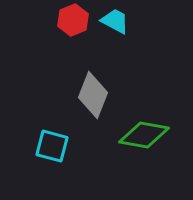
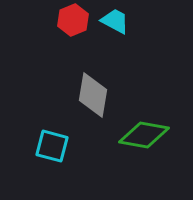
gray diamond: rotated 12 degrees counterclockwise
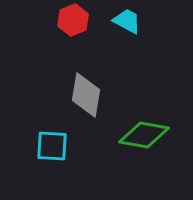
cyan trapezoid: moved 12 px right
gray diamond: moved 7 px left
cyan square: rotated 12 degrees counterclockwise
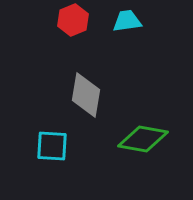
cyan trapezoid: rotated 36 degrees counterclockwise
green diamond: moved 1 px left, 4 px down
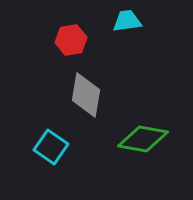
red hexagon: moved 2 px left, 20 px down; rotated 12 degrees clockwise
cyan square: moved 1 px left, 1 px down; rotated 32 degrees clockwise
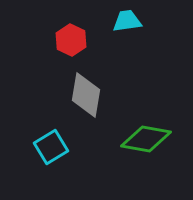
red hexagon: rotated 24 degrees counterclockwise
green diamond: moved 3 px right
cyan square: rotated 24 degrees clockwise
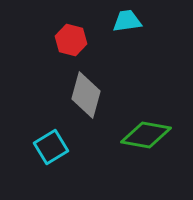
red hexagon: rotated 12 degrees counterclockwise
gray diamond: rotated 6 degrees clockwise
green diamond: moved 4 px up
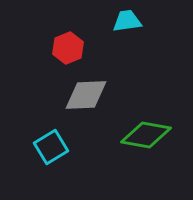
red hexagon: moved 3 px left, 8 px down; rotated 24 degrees clockwise
gray diamond: rotated 72 degrees clockwise
